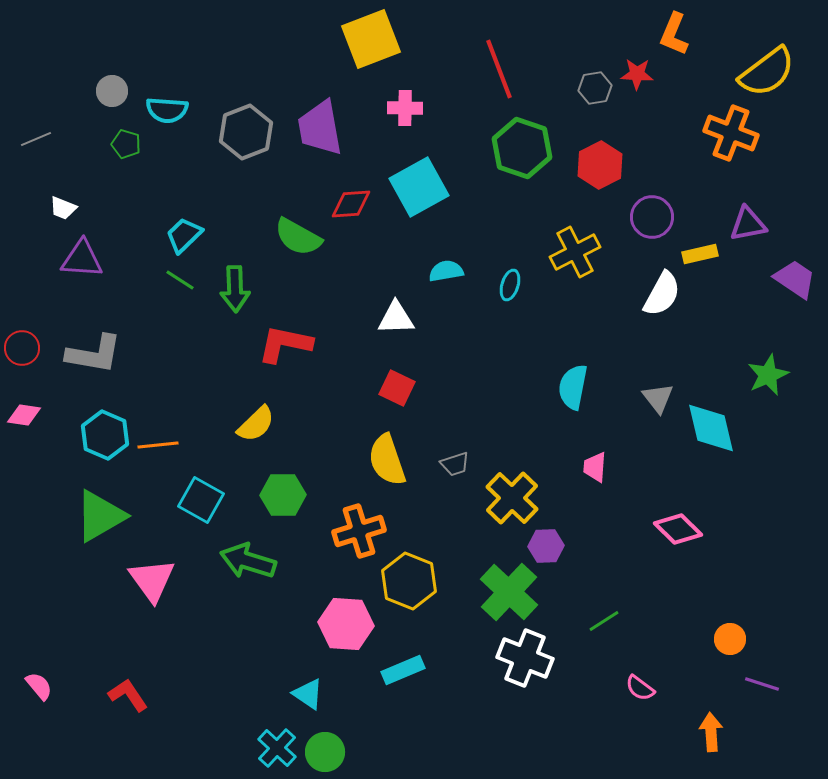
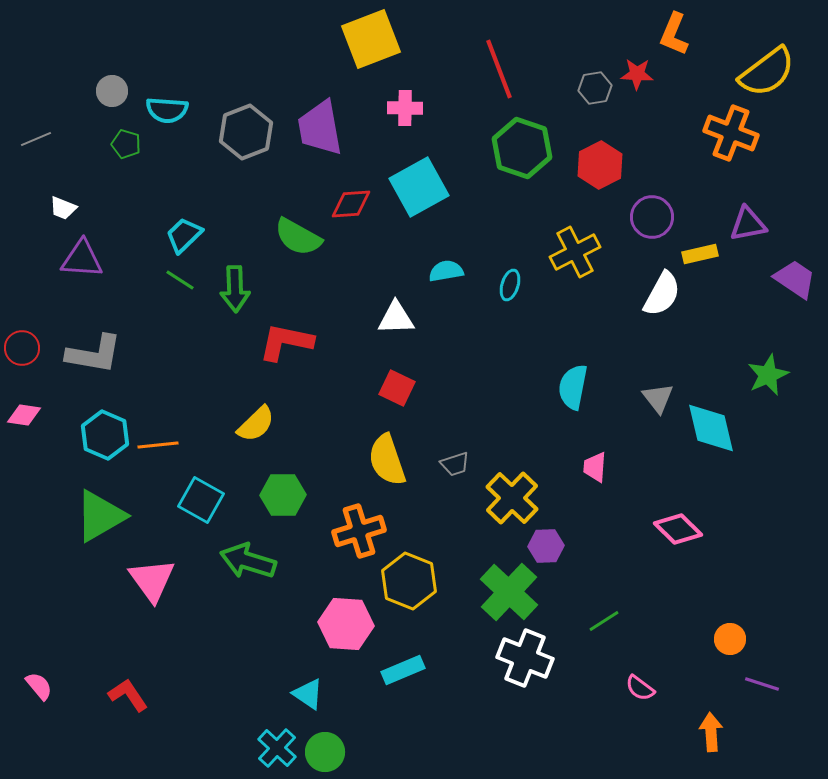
red L-shape at (285, 344): moved 1 px right, 2 px up
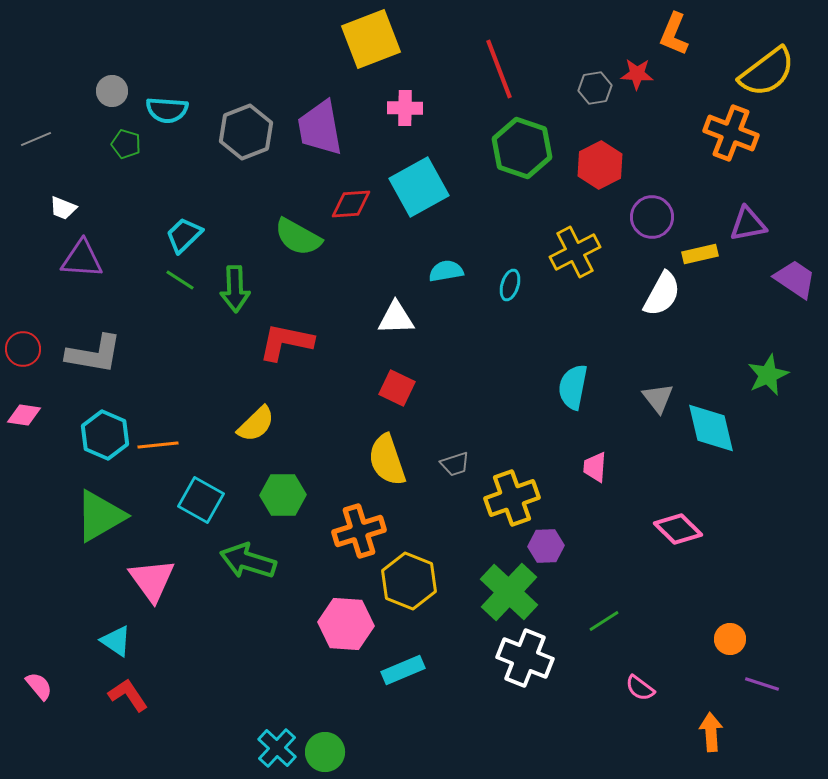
red circle at (22, 348): moved 1 px right, 1 px down
yellow cross at (512, 498): rotated 26 degrees clockwise
cyan triangle at (308, 694): moved 192 px left, 53 px up
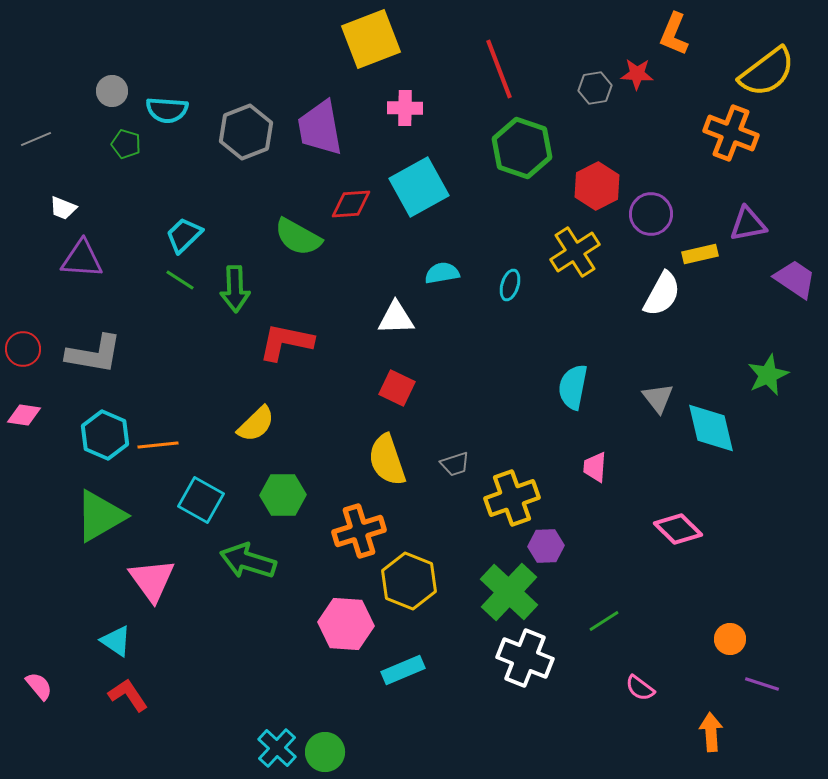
red hexagon at (600, 165): moved 3 px left, 21 px down
purple circle at (652, 217): moved 1 px left, 3 px up
yellow cross at (575, 252): rotated 6 degrees counterclockwise
cyan semicircle at (446, 271): moved 4 px left, 2 px down
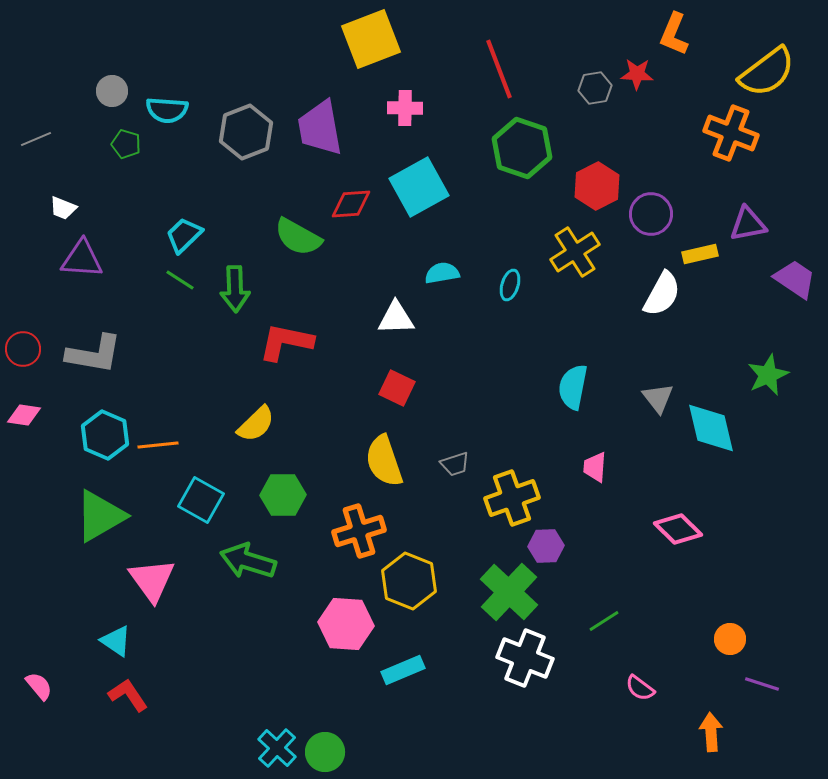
yellow semicircle at (387, 460): moved 3 px left, 1 px down
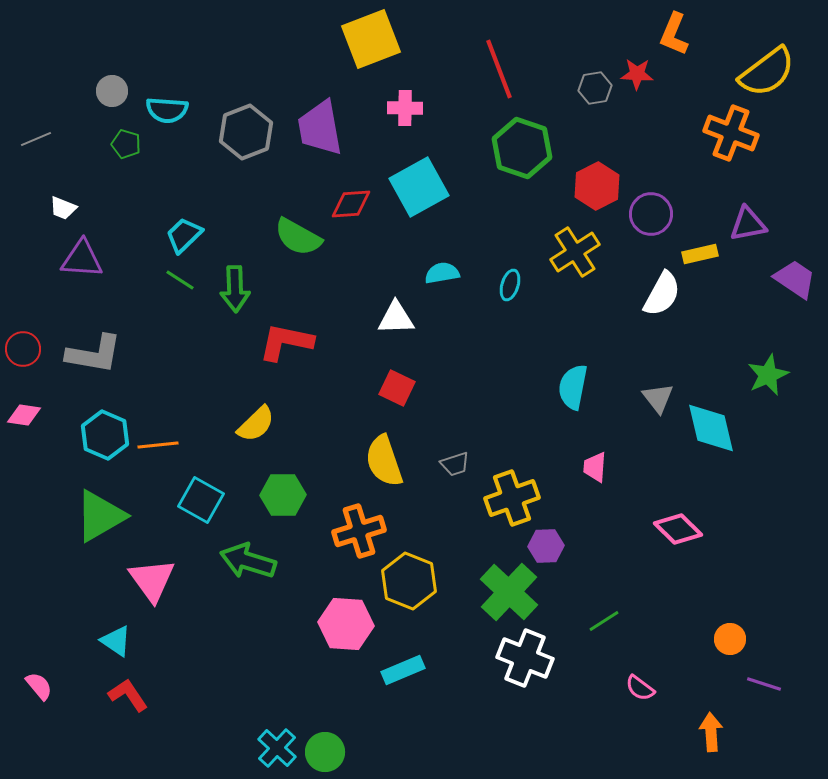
purple line at (762, 684): moved 2 px right
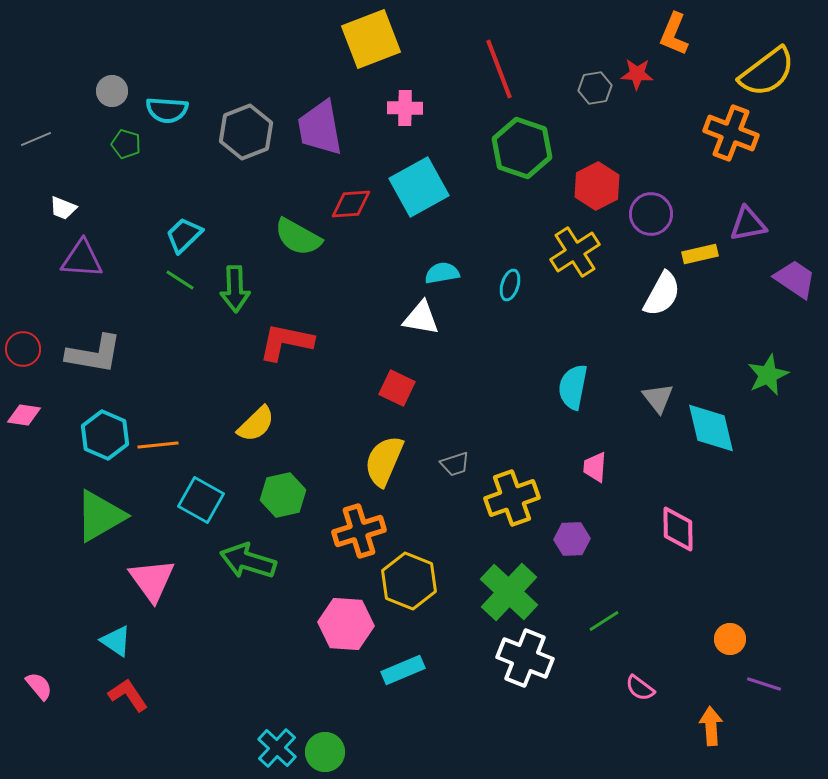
white triangle at (396, 318): moved 25 px right; rotated 12 degrees clockwise
yellow semicircle at (384, 461): rotated 42 degrees clockwise
green hexagon at (283, 495): rotated 12 degrees counterclockwise
pink diamond at (678, 529): rotated 45 degrees clockwise
purple hexagon at (546, 546): moved 26 px right, 7 px up
orange arrow at (711, 732): moved 6 px up
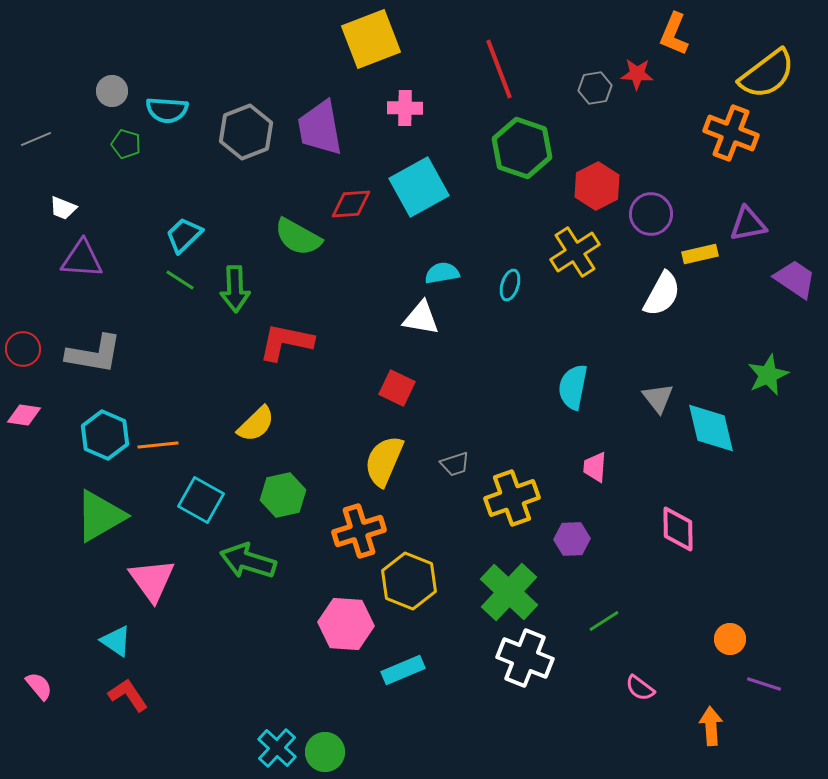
yellow semicircle at (767, 72): moved 2 px down
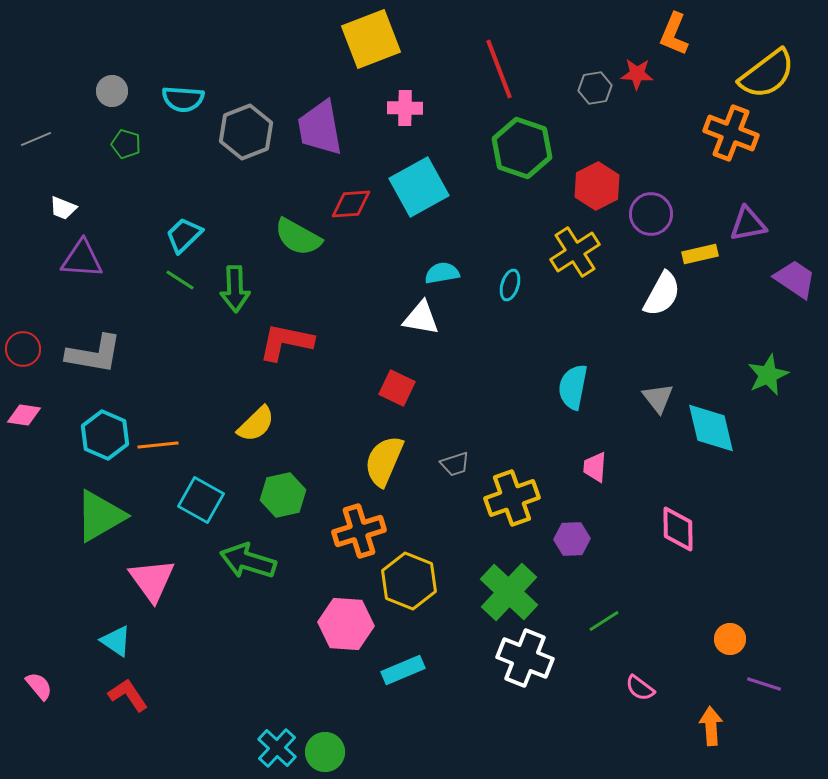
cyan semicircle at (167, 110): moved 16 px right, 11 px up
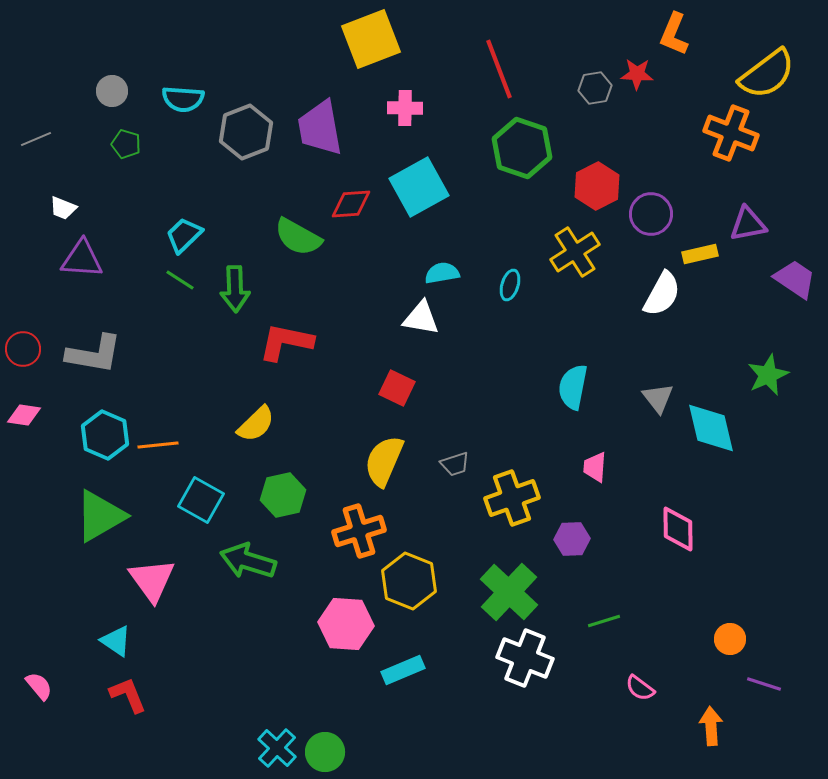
green line at (604, 621): rotated 16 degrees clockwise
red L-shape at (128, 695): rotated 12 degrees clockwise
